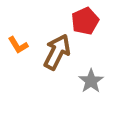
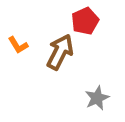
brown arrow: moved 3 px right
gray star: moved 6 px right, 17 px down; rotated 10 degrees clockwise
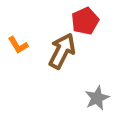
brown arrow: moved 2 px right, 1 px up
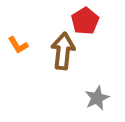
red pentagon: rotated 8 degrees counterclockwise
brown arrow: moved 1 px right; rotated 21 degrees counterclockwise
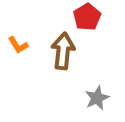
red pentagon: moved 2 px right, 4 px up
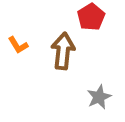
red pentagon: moved 4 px right
gray star: moved 2 px right, 1 px up
